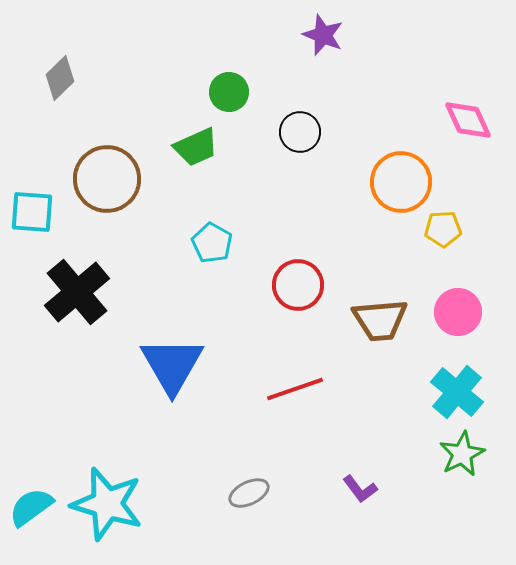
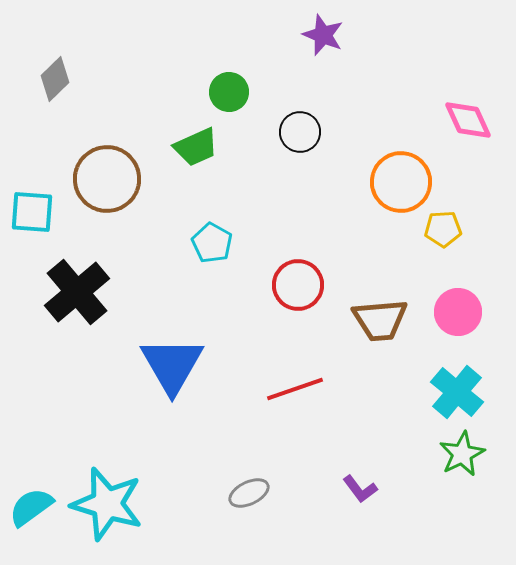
gray diamond: moved 5 px left, 1 px down
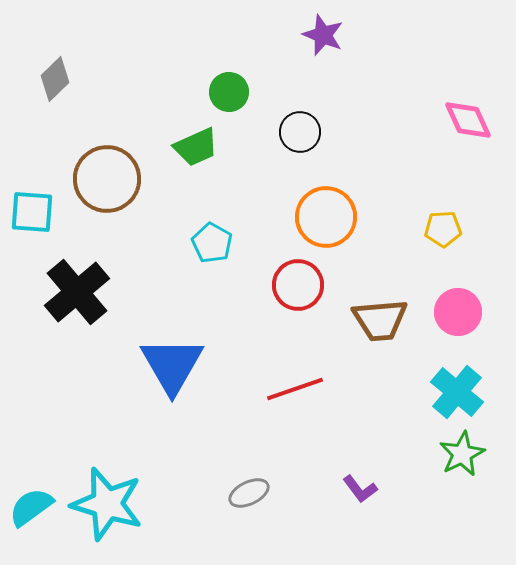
orange circle: moved 75 px left, 35 px down
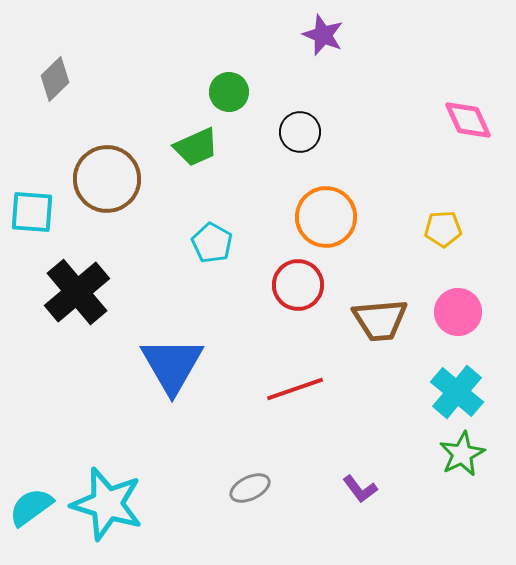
gray ellipse: moved 1 px right, 5 px up
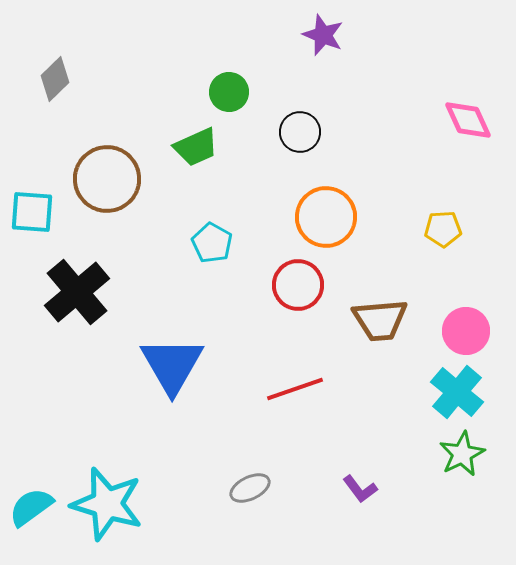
pink circle: moved 8 px right, 19 px down
